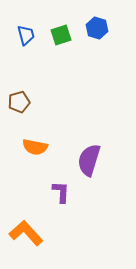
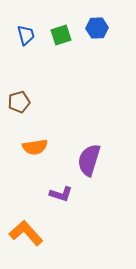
blue hexagon: rotated 20 degrees counterclockwise
orange semicircle: rotated 20 degrees counterclockwise
purple L-shape: moved 2 px down; rotated 105 degrees clockwise
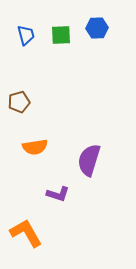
green square: rotated 15 degrees clockwise
purple L-shape: moved 3 px left
orange L-shape: rotated 12 degrees clockwise
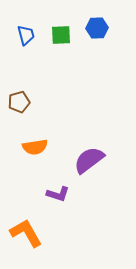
purple semicircle: rotated 36 degrees clockwise
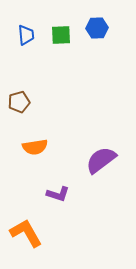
blue trapezoid: rotated 10 degrees clockwise
purple semicircle: moved 12 px right
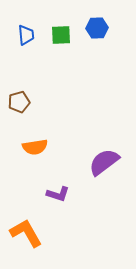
purple semicircle: moved 3 px right, 2 px down
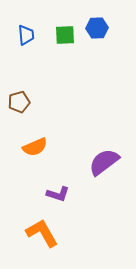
green square: moved 4 px right
orange semicircle: rotated 15 degrees counterclockwise
orange L-shape: moved 16 px right
